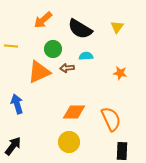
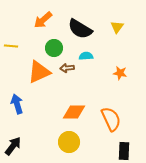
green circle: moved 1 px right, 1 px up
black rectangle: moved 2 px right
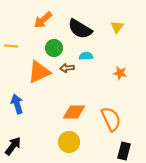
black rectangle: rotated 12 degrees clockwise
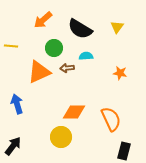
yellow circle: moved 8 px left, 5 px up
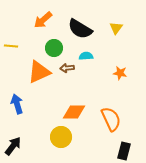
yellow triangle: moved 1 px left, 1 px down
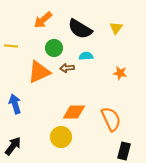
blue arrow: moved 2 px left
